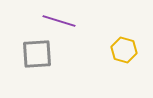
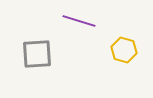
purple line: moved 20 px right
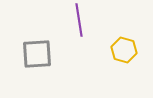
purple line: moved 1 px up; rotated 64 degrees clockwise
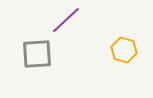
purple line: moved 13 px left; rotated 56 degrees clockwise
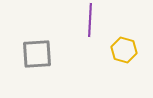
purple line: moved 24 px right; rotated 44 degrees counterclockwise
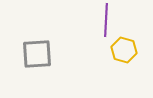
purple line: moved 16 px right
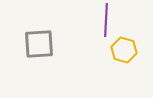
gray square: moved 2 px right, 10 px up
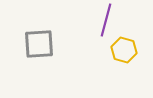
purple line: rotated 12 degrees clockwise
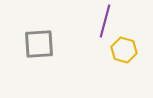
purple line: moved 1 px left, 1 px down
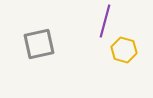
gray square: rotated 8 degrees counterclockwise
